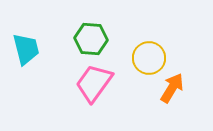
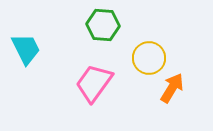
green hexagon: moved 12 px right, 14 px up
cyan trapezoid: rotated 12 degrees counterclockwise
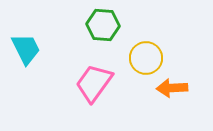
yellow circle: moved 3 px left
orange arrow: rotated 124 degrees counterclockwise
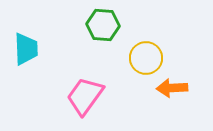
cyan trapezoid: rotated 24 degrees clockwise
pink trapezoid: moved 9 px left, 13 px down
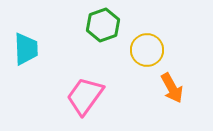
green hexagon: rotated 24 degrees counterclockwise
yellow circle: moved 1 px right, 8 px up
orange arrow: rotated 116 degrees counterclockwise
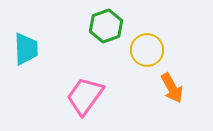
green hexagon: moved 3 px right, 1 px down
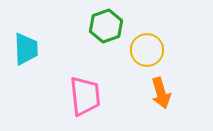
orange arrow: moved 11 px left, 5 px down; rotated 12 degrees clockwise
pink trapezoid: rotated 138 degrees clockwise
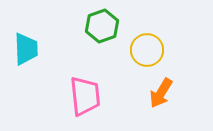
green hexagon: moved 4 px left
orange arrow: rotated 48 degrees clockwise
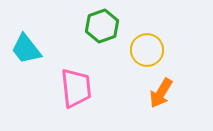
cyan trapezoid: rotated 144 degrees clockwise
pink trapezoid: moved 9 px left, 8 px up
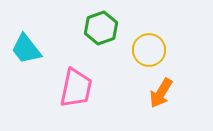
green hexagon: moved 1 px left, 2 px down
yellow circle: moved 2 px right
pink trapezoid: rotated 18 degrees clockwise
